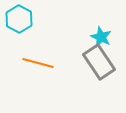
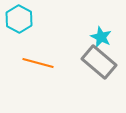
gray rectangle: rotated 16 degrees counterclockwise
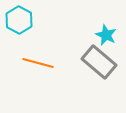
cyan hexagon: moved 1 px down
cyan star: moved 5 px right, 2 px up
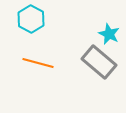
cyan hexagon: moved 12 px right, 1 px up
cyan star: moved 3 px right, 1 px up
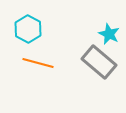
cyan hexagon: moved 3 px left, 10 px down
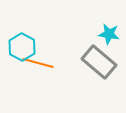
cyan hexagon: moved 6 px left, 18 px down
cyan star: rotated 15 degrees counterclockwise
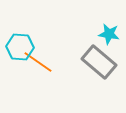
cyan hexagon: moved 2 px left; rotated 24 degrees counterclockwise
orange line: moved 1 px up; rotated 20 degrees clockwise
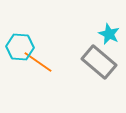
cyan star: rotated 15 degrees clockwise
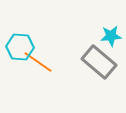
cyan star: moved 2 px right, 2 px down; rotated 30 degrees counterclockwise
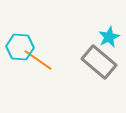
cyan star: moved 2 px left, 1 px down; rotated 20 degrees counterclockwise
orange line: moved 2 px up
